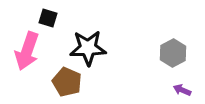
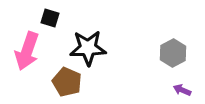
black square: moved 2 px right
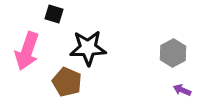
black square: moved 4 px right, 4 px up
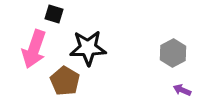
pink arrow: moved 7 px right, 2 px up
brown pentagon: moved 2 px left, 1 px up; rotated 8 degrees clockwise
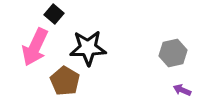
black square: rotated 24 degrees clockwise
pink arrow: moved 1 px right, 2 px up; rotated 6 degrees clockwise
gray hexagon: rotated 16 degrees clockwise
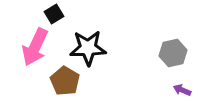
black square: rotated 18 degrees clockwise
